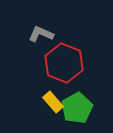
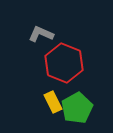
yellow rectangle: rotated 15 degrees clockwise
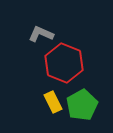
green pentagon: moved 5 px right, 3 px up
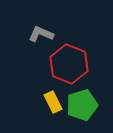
red hexagon: moved 5 px right, 1 px down
green pentagon: rotated 12 degrees clockwise
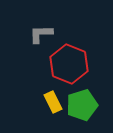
gray L-shape: rotated 25 degrees counterclockwise
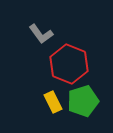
gray L-shape: rotated 125 degrees counterclockwise
green pentagon: moved 1 px right, 4 px up
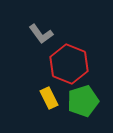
yellow rectangle: moved 4 px left, 4 px up
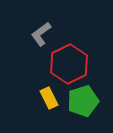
gray L-shape: rotated 90 degrees clockwise
red hexagon: rotated 12 degrees clockwise
